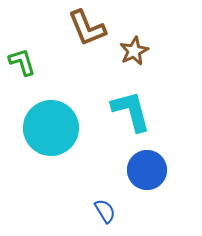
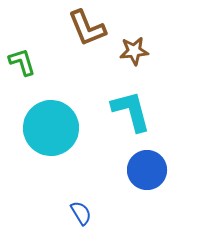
brown star: rotated 20 degrees clockwise
blue semicircle: moved 24 px left, 2 px down
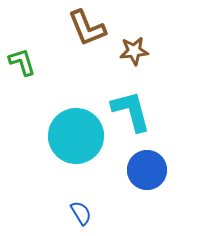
cyan circle: moved 25 px right, 8 px down
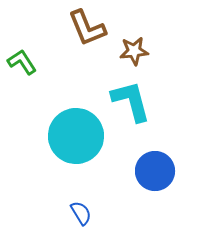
green L-shape: rotated 16 degrees counterclockwise
cyan L-shape: moved 10 px up
blue circle: moved 8 px right, 1 px down
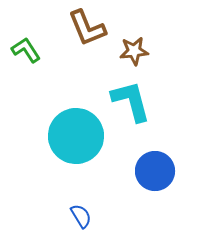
green L-shape: moved 4 px right, 12 px up
blue semicircle: moved 3 px down
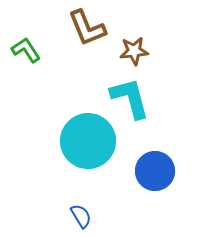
cyan L-shape: moved 1 px left, 3 px up
cyan circle: moved 12 px right, 5 px down
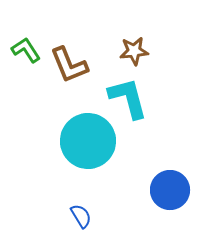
brown L-shape: moved 18 px left, 37 px down
cyan L-shape: moved 2 px left
blue circle: moved 15 px right, 19 px down
